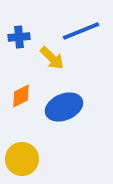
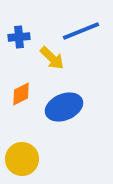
orange diamond: moved 2 px up
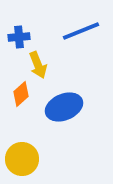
yellow arrow: moved 14 px left, 7 px down; rotated 24 degrees clockwise
orange diamond: rotated 15 degrees counterclockwise
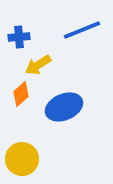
blue line: moved 1 px right, 1 px up
yellow arrow: rotated 80 degrees clockwise
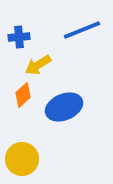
orange diamond: moved 2 px right, 1 px down
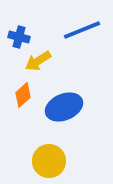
blue cross: rotated 20 degrees clockwise
yellow arrow: moved 4 px up
yellow circle: moved 27 px right, 2 px down
